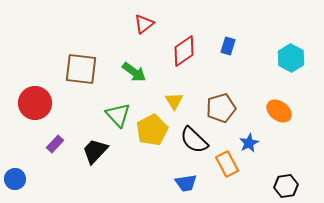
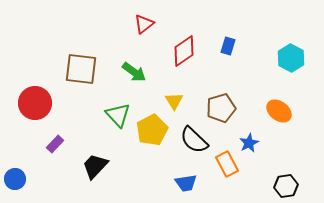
black trapezoid: moved 15 px down
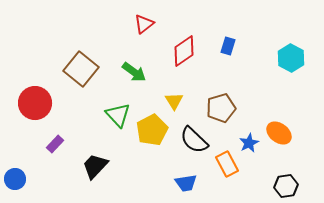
brown square: rotated 32 degrees clockwise
orange ellipse: moved 22 px down
